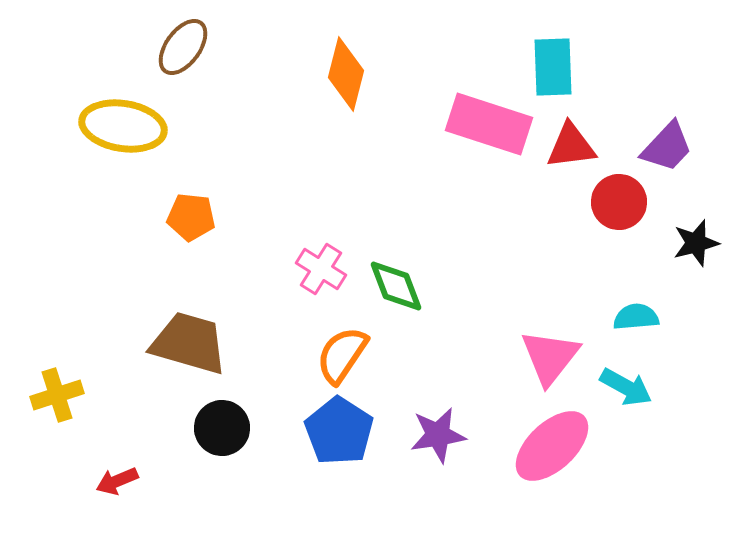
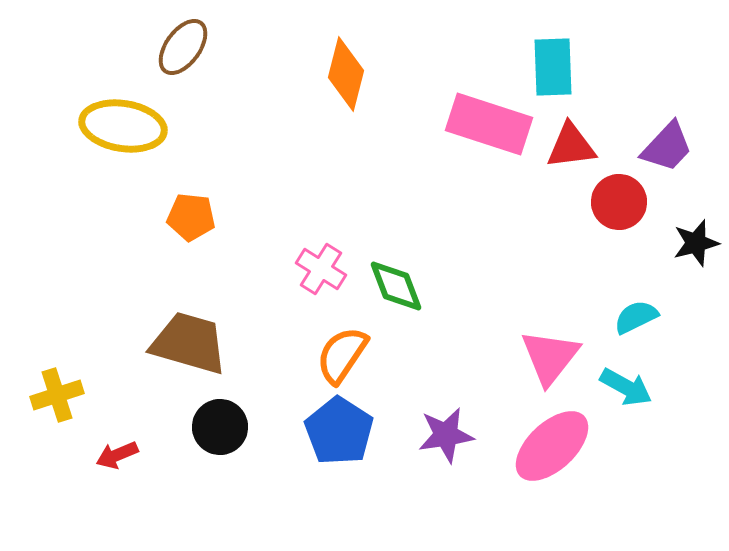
cyan semicircle: rotated 21 degrees counterclockwise
black circle: moved 2 px left, 1 px up
purple star: moved 8 px right
red arrow: moved 26 px up
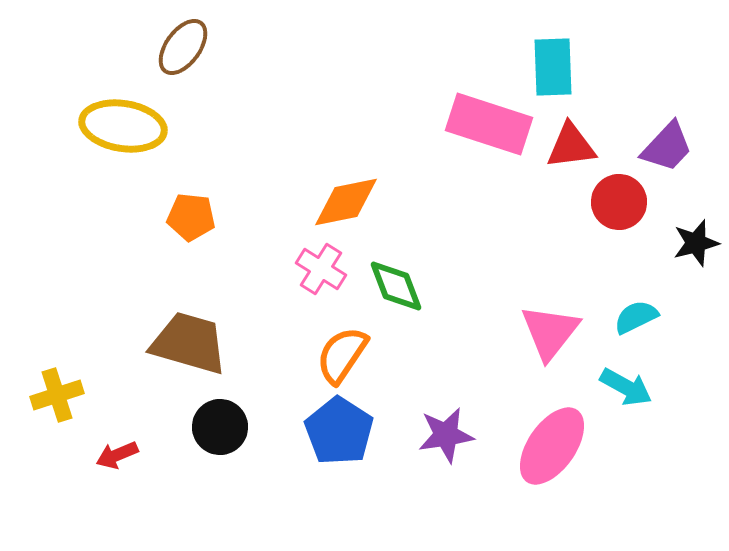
orange diamond: moved 128 px down; rotated 64 degrees clockwise
pink triangle: moved 25 px up
pink ellipse: rotated 12 degrees counterclockwise
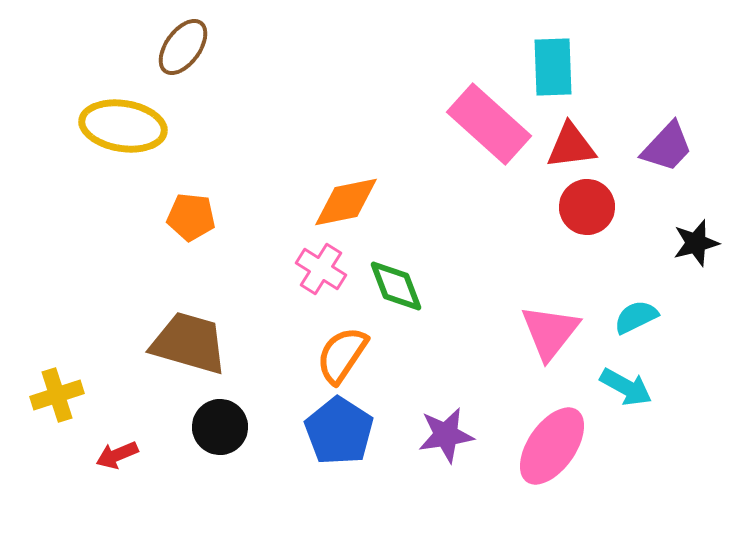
pink rectangle: rotated 24 degrees clockwise
red circle: moved 32 px left, 5 px down
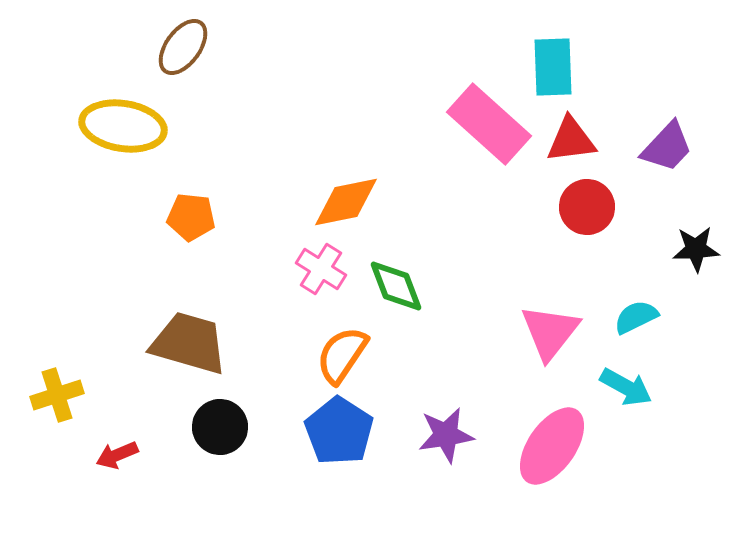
red triangle: moved 6 px up
black star: moved 6 px down; rotated 12 degrees clockwise
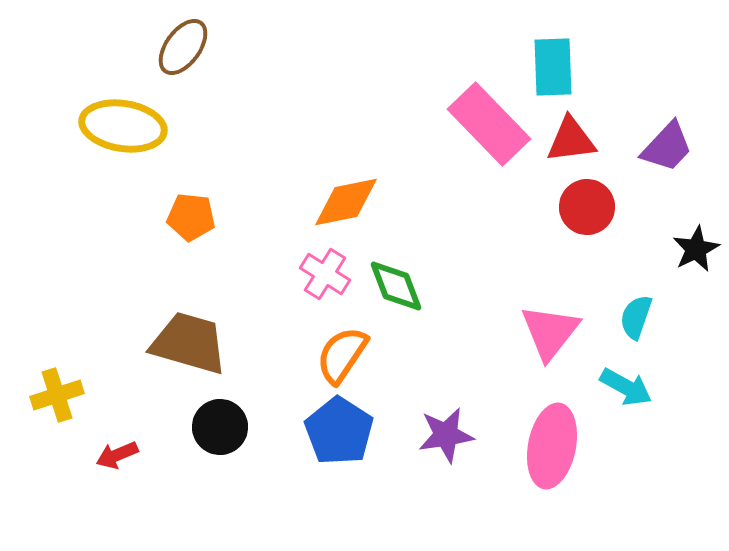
pink rectangle: rotated 4 degrees clockwise
black star: rotated 24 degrees counterclockwise
pink cross: moved 4 px right, 5 px down
cyan semicircle: rotated 45 degrees counterclockwise
pink ellipse: rotated 24 degrees counterclockwise
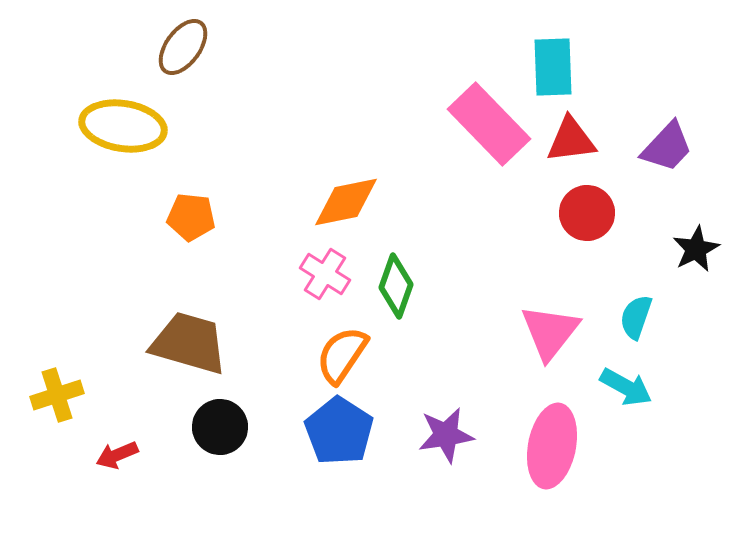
red circle: moved 6 px down
green diamond: rotated 40 degrees clockwise
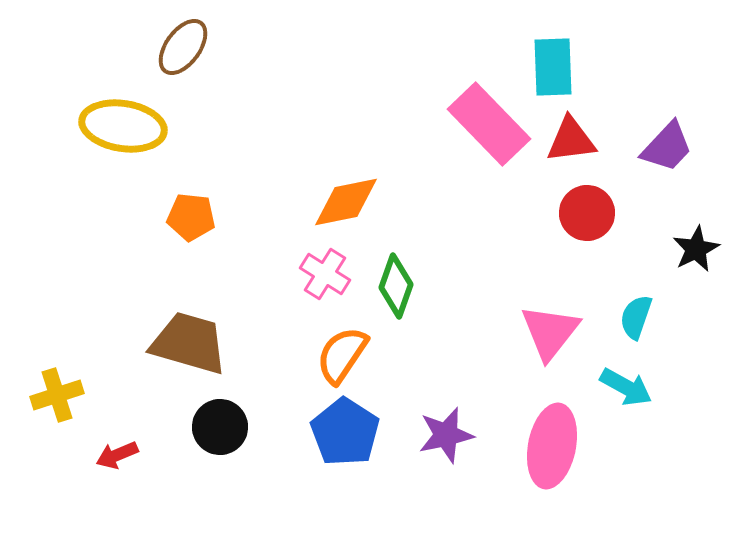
blue pentagon: moved 6 px right, 1 px down
purple star: rotated 4 degrees counterclockwise
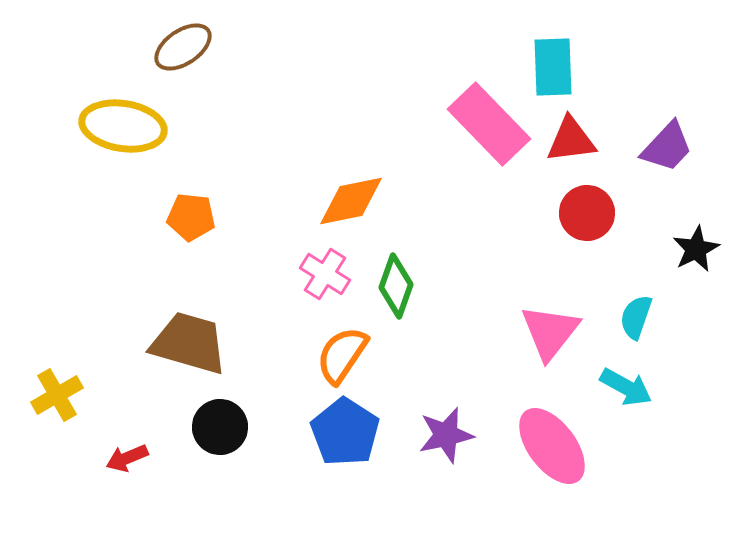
brown ellipse: rotated 20 degrees clockwise
orange diamond: moved 5 px right, 1 px up
yellow cross: rotated 12 degrees counterclockwise
pink ellipse: rotated 48 degrees counterclockwise
red arrow: moved 10 px right, 3 px down
